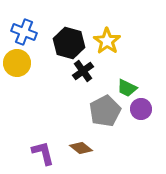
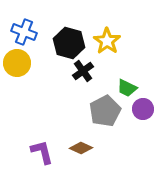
purple circle: moved 2 px right
brown diamond: rotated 15 degrees counterclockwise
purple L-shape: moved 1 px left, 1 px up
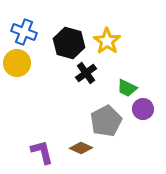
black cross: moved 3 px right, 2 px down
gray pentagon: moved 1 px right, 10 px down
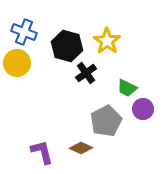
black hexagon: moved 2 px left, 3 px down
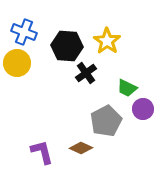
black hexagon: rotated 12 degrees counterclockwise
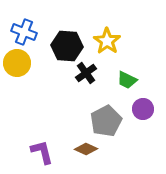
green trapezoid: moved 8 px up
brown diamond: moved 5 px right, 1 px down
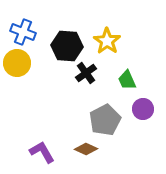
blue cross: moved 1 px left
green trapezoid: rotated 40 degrees clockwise
gray pentagon: moved 1 px left, 1 px up
purple L-shape: rotated 16 degrees counterclockwise
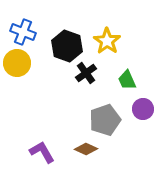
black hexagon: rotated 16 degrees clockwise
gray pentagon: rotated 8 degrees clockwise
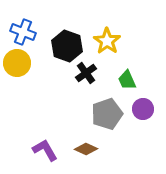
gray pentagon: moved 2 px right, 6 px up
purple L-shape: moved 3 px right, 2 px up
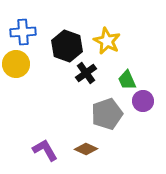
blue cross: rotated 25 degrees counterclockwise
yellow star: rotated 8 degrees counterclockwise
yellow circle: moved 1 px left, 1 px down
purple circle: moved 8 px up
